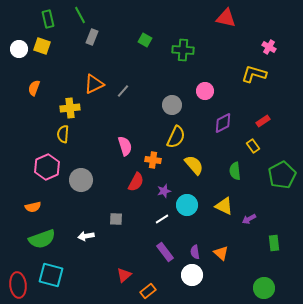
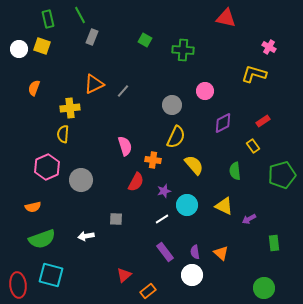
green pentagon at (282, 175): rotated 12 degrees clockwise
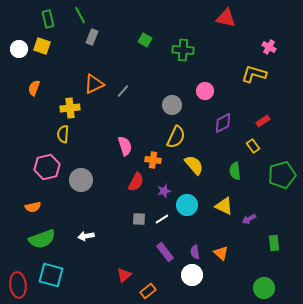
pink hexagon at (47, 167): rotated 10 degrees clockwise
gray square at (116, 219): moved 23 px right
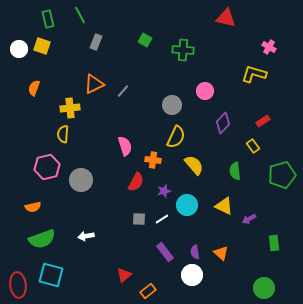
gray rectangle at (92, 37): moved 4 px right, 5 px down
purple diamond at (223, 123): rotated 20 degrees counterclockwise
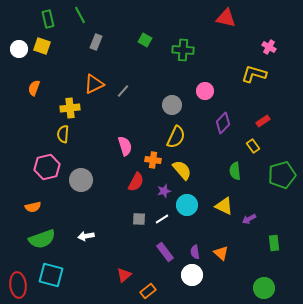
yellow semicircle at (194, 165): moved 12 px left, 5 px down
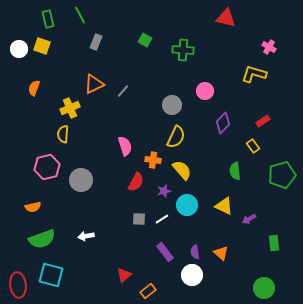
yellow cross at (70, 108): rotated 18 degrees counterclockwise
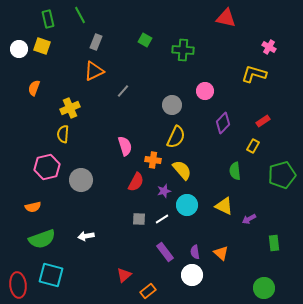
orange triangle at (94, 84): moved 13 px up
yellow rectangle at (253, 146): rotated 64 degrees clockwise
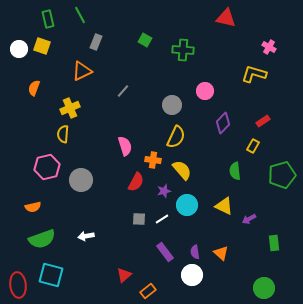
orange triangle at (94, 71): moved 12 px left
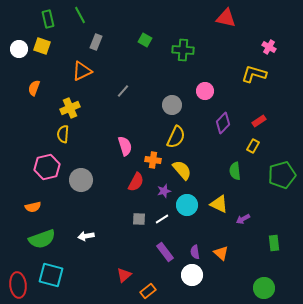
red rectangle at (263, 121): moved 4 px left
yellow triangle at (224, 206): moved 5 px left, 2 px up
purple arrow at (249, 219): moved 6 px left
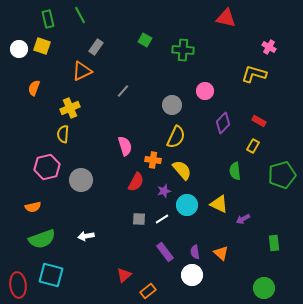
gray rectangle at (96, 42): moved 5 px down; rotated 14 degrees clockwise
red rectangle at (259, 121): rotated 64 degrees clockwise
